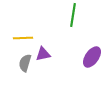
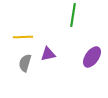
yellow line: moved 1 px up
purple triangle: moved 5 px right
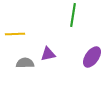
yellow line: moved 8 px left, 3 px up
gray semicircle: rotated 72 degrees clockwise
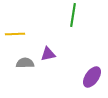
purple ellipse: moved 20 px down
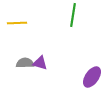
yellow line: moved 2 px right, 11 px up
purple triangle: moved 8 px left, 9 px down; rotated 28 degrees clockwise
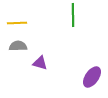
green line: rotated 10 degrees counterclockwise
gray semicircle: moved 7 px left, 17 px up
